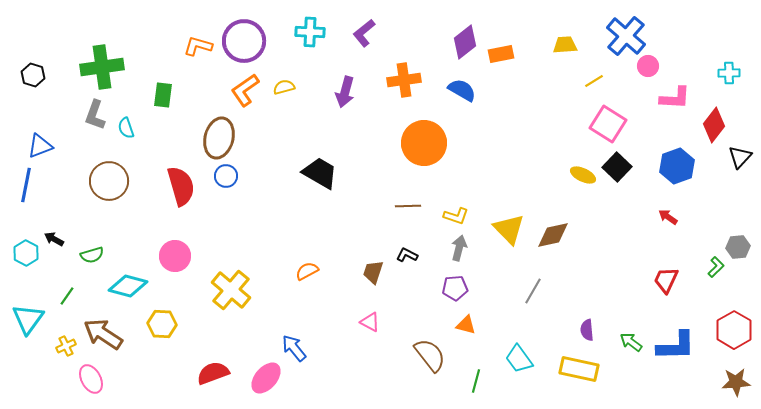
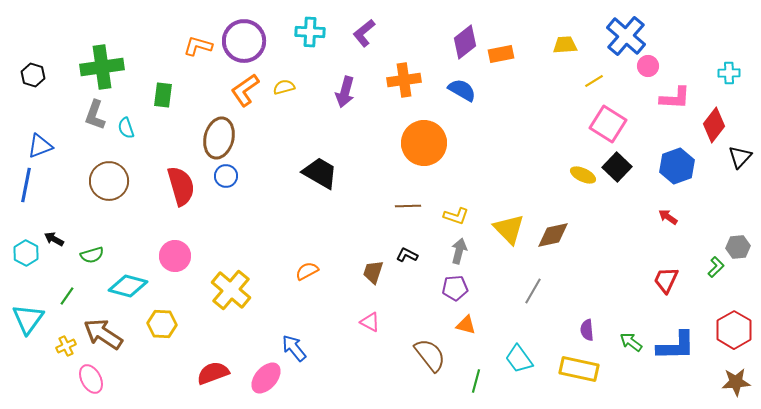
gray arrow at (459, 248): moved 3 px down
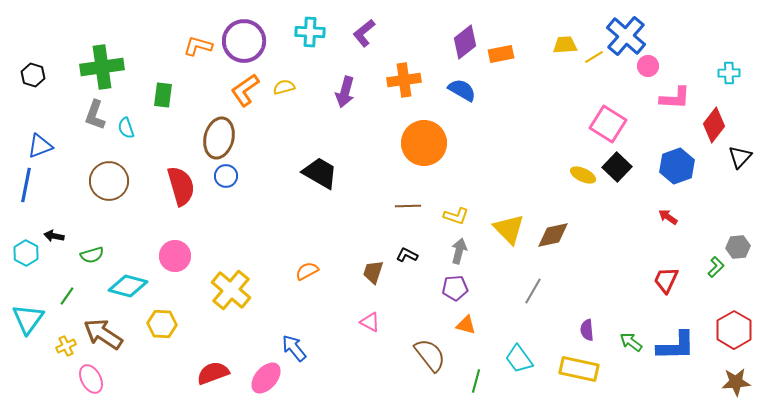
yellow line at (594, 81): moved 24 px up
black arrow at (54, 239): moved 3 px up; rotated 18 degrees counterclockwise
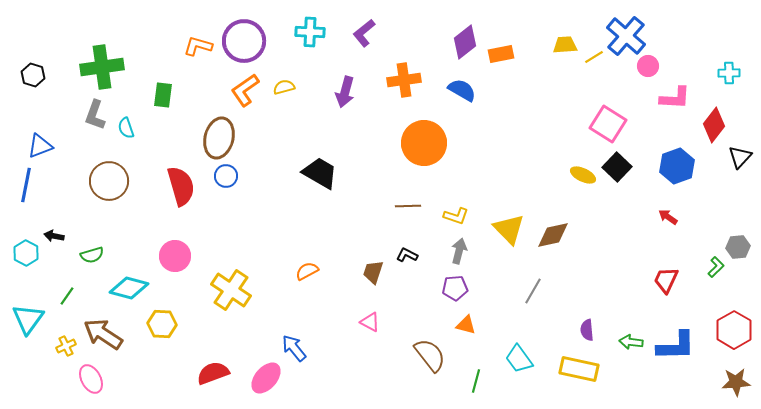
cyan diamond at (128, 286): moved 1 px right, 2 px down
yellow cross at (231, 290): rotated 6 degrees counterclockwise
green arrow at (631, 342): rotated 30 degrees counterclockwise
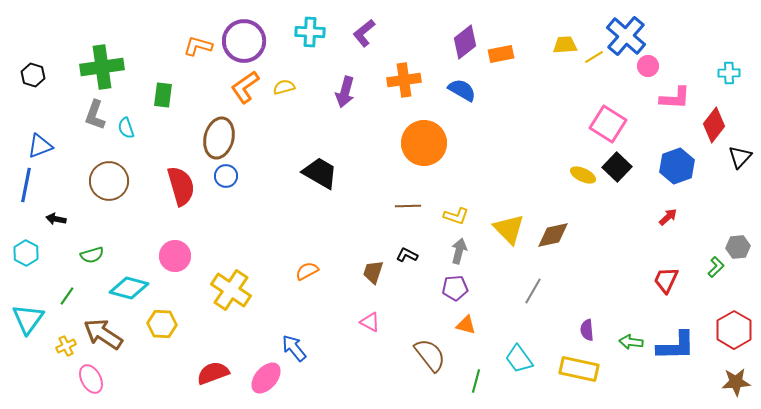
orange L-shape at (245, 90): moved 3 px up
red arrow at (668, 217): rotated 102 degrees clockwise
black arrow at (54, 236): moved 2 px right, 17 px up
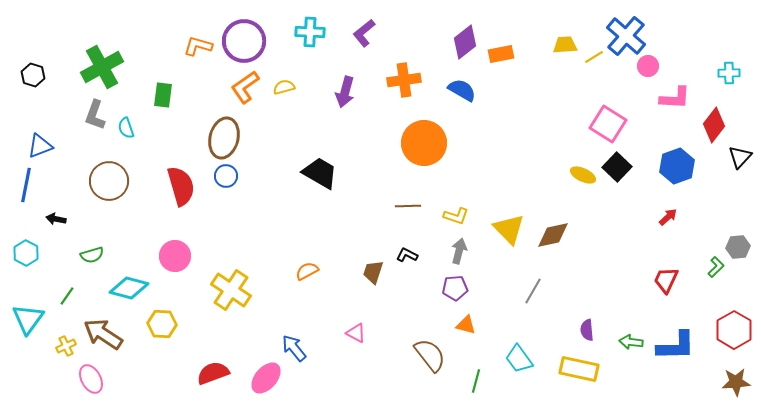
green cross at (102, 67): rotated 21 degrees counterclockwise
brown ellipse at (219, 138): moved 5 px right
pink triangle at (370, 322): moved 14 px left, 11 px down
